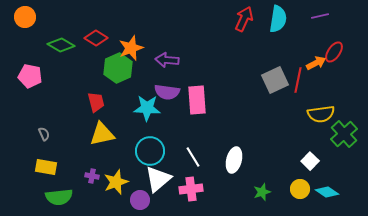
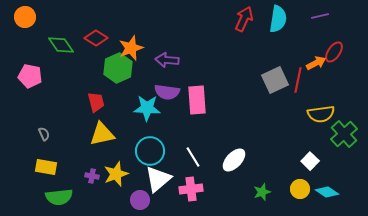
green diamond: rotated 24 degrees clockwise
white ellipse: rotated 30 degrees clockwise
yellow star: moved 8 px up
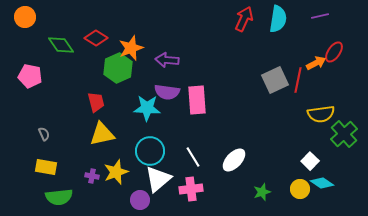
yellow star: moved 2 px up
cyan diamond: moved 5 px left, 9 px up
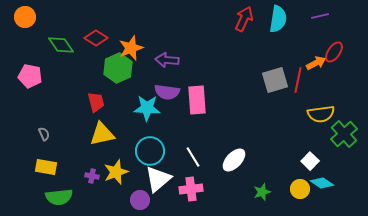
gray square: rotated 8 degrees clockwise
